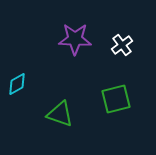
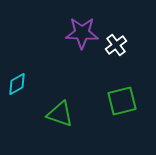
purple star: moved 7 px right, 6 px up
white cross: moved 6 px left
green square: moved 6 px right, 2 px down
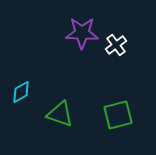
cyan diamond: moved 4 px right, 8 px down
green square: moved 4 px left, 14 px down
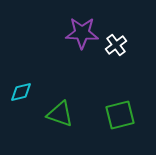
cyan diamond: rotated 15 degrees clockwise
green square: moved 2 px right
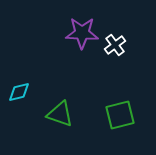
white cross: moved 1 px left
cyan diamond: moved 2 px left
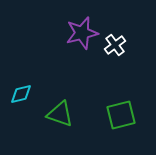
purple star: rotated 16 degrees counterclockwise
cyan diamond: moved 2 px right, 2 px down
green square: moved 1 px right
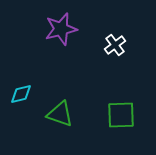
purple star: moved 21 px left, 4 px up
green square: rotated 12 degrees clockwise
